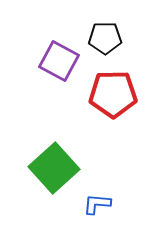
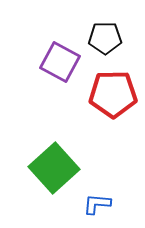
purple square: moved 1 px right, 1 px down
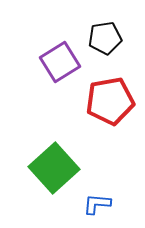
black pentagon: rotated 8 degrees counterclockwise
purple square: rotated 30 degrees clockwise
red pentagon: moved 3 px left, 7 px down; rotated 9 degrees counterclockwise
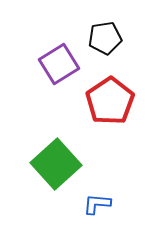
purple square: moved 1 px left, 2 px down
red pentagon: rotated 24 degrees counterclockwise
green square: moved 2 px right, 4 px up
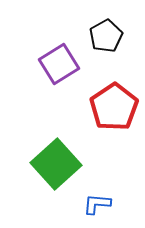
black pentagon: moved 1 px right, 2 px up; rotated 20 degrees counterclockwise
red pentagon: moved 4 px right, 6 px down
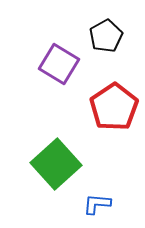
purple square: rotated 27 degrees counterclockwise
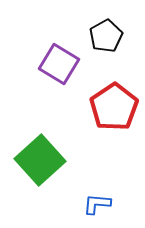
green square: moved 16 px left, 4 px up
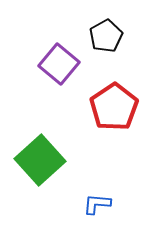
purple square: rotated 9 degrees clockwise
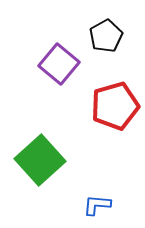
red pentagon: moved 1 px right, 1 px up; rotated 18 degrees clockwise
blue L-shape: moved 1 px down
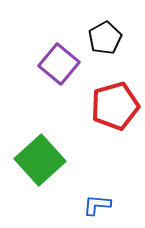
black pentagon: moved 1 px left, 2 px down
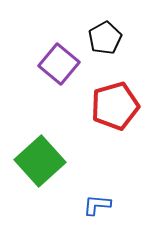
green square: moved 1 px down
